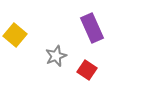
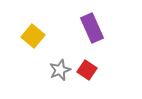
yellow square: moved 18 px right, 1 px down
gray star: moved 4 px right, 14 px down
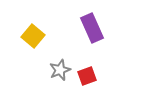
red square: moved 6 px down; rotated 36 degrees clockwise
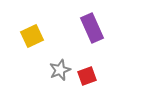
yellow square: moved 1 px left; rotated 25 degrees clockwise
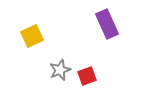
purple rectangle: moved 15 px right, 4 px up
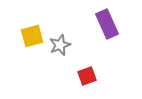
yellow square: rotated 10 degrees clockwise
gray star: moved 25 px up
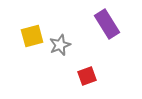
purple rectangle: rotated 8 degrees counterclockwise
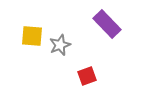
purple rectangle: rotated 12 degrees counterclockwise
yellow square: rotated 20 degrees clockwise
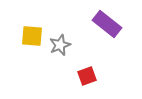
purple rectangle: rotated 8 degrees counterclockwise
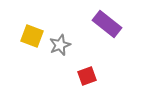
yellow square: rotated 15 degrees clockwise
